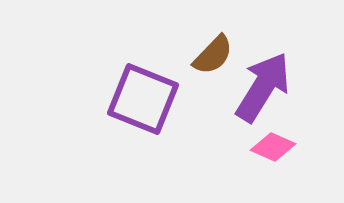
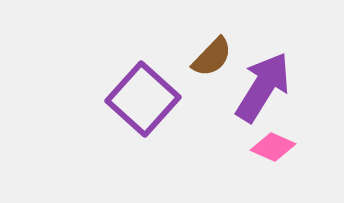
brown semicircle: moved 1 px left, 2 px down
purple square: rotated 20 degrees clockwise
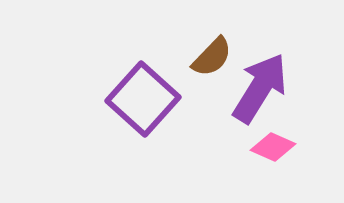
purple arrow: moved 3 px left, 1 px down
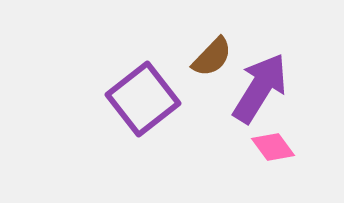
purple square: rotated 10 degrees clockwise
pink diamond: rotated 30 degrees clockwise
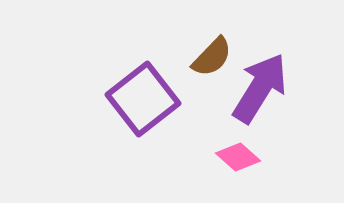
pink diamond: moved 35 px left, 10 px down; rotated 12 degrees counterclockwise
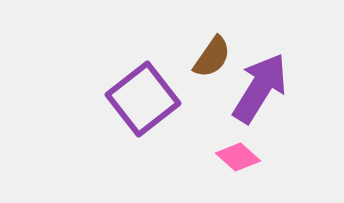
brown semicircle: rotated 9 degrees counterclockwise
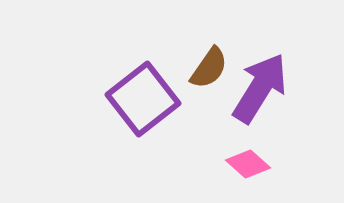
brown semicircle: moved 3 px left, 11 px down
pink diamond: moved 10 px right, 7 px down
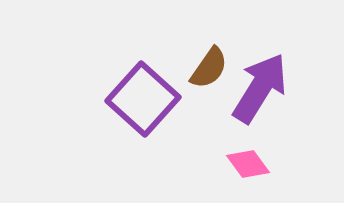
purple square: rotated 10 degrees counterclockwise
pink diamond: rotated 12 degrees clockwise
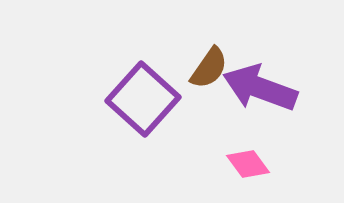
purple arrow: rotated 102 degrees counterclockwise
